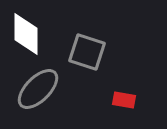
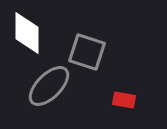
white diamond: moved 1 px right, 1 px up
gray ellipse: moved 11 px right, 3 px up
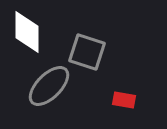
white diamond: moved 1 px up
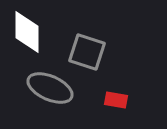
gray ellipse: moved 1 px right, 2 px down; rotated 69 degrees clockwise
red rectangle: moved 8 px left
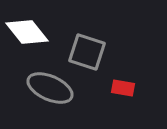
white diamond: rotated 39 degrees counterclockwise
red rectangle: moved 7 px right, 12 px up
